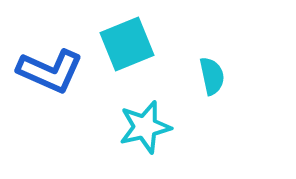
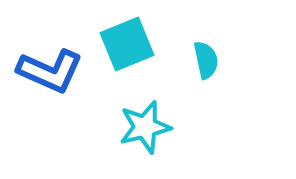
cyan semicircle: moved 6 px left, 16 px up
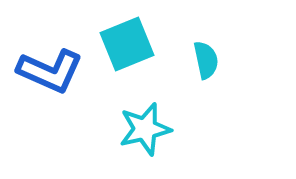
cyan star: moved 2 px down
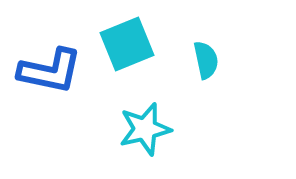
blue L-shape: rotated 12 degrees counterclockwise
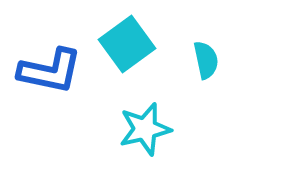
cyan square: rotated 14 degrees counterclockwise
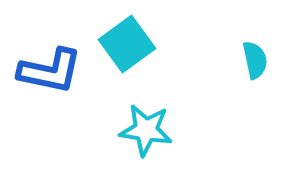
cyan semicircle: moved 49 px right
cyan star: moved 1 px right, 1 px down; rotated 22 degrees clockwise
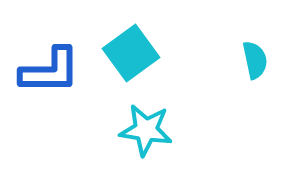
cyan square: moved 4 px right, 9 px down
blue L-shape: rotated 12 degrees counterclockwise
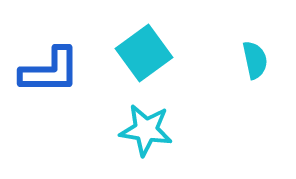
cyan square: moved 13 px right
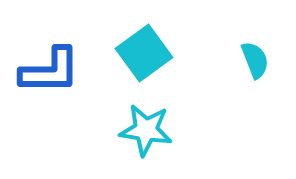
cyan semicircle: rotated 9 degrees counterclockwise
